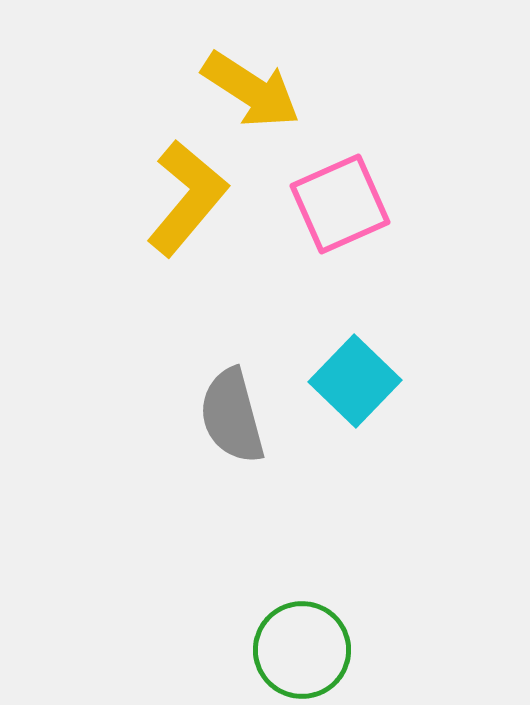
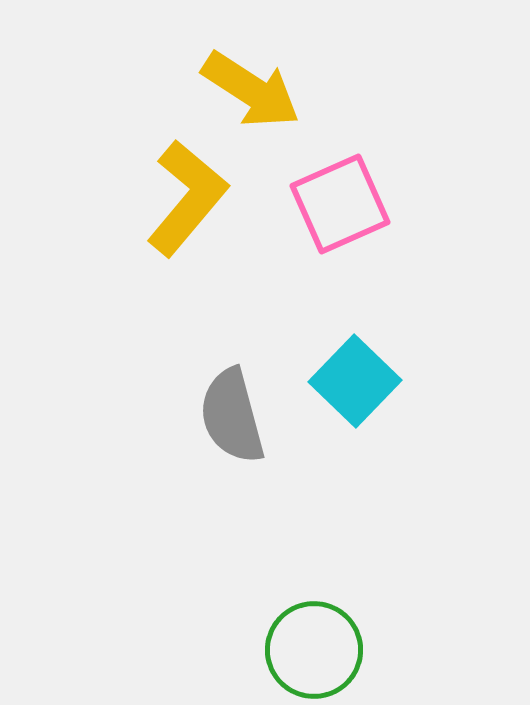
green circle: moved 12 px right
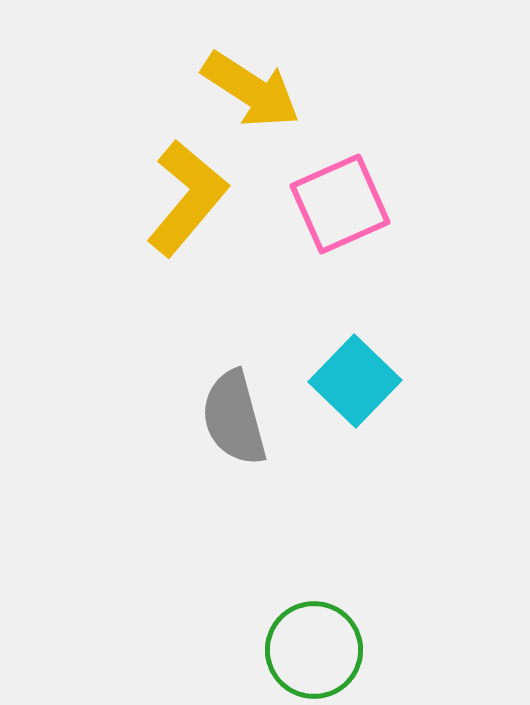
gray semicircle: moved 2 px right, 2 px down
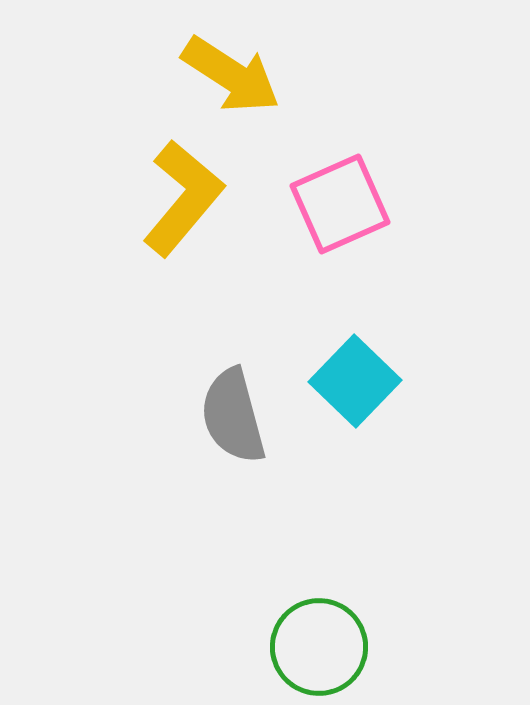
yellow arrow: moved 20 px left, 15 px up
yellow L-shape: moved 4 px left
gray semicircle: moved 1 px left, 2 px up
green circle: moved 5 px right, 3 px up
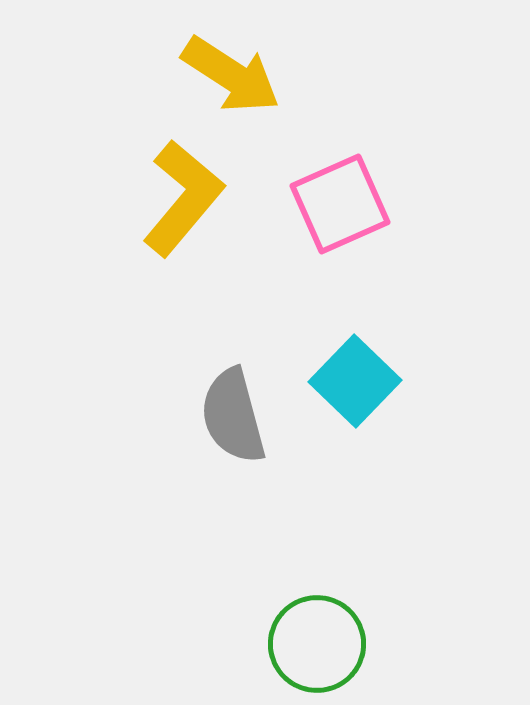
green circle: moved 2 px left, 3 px up
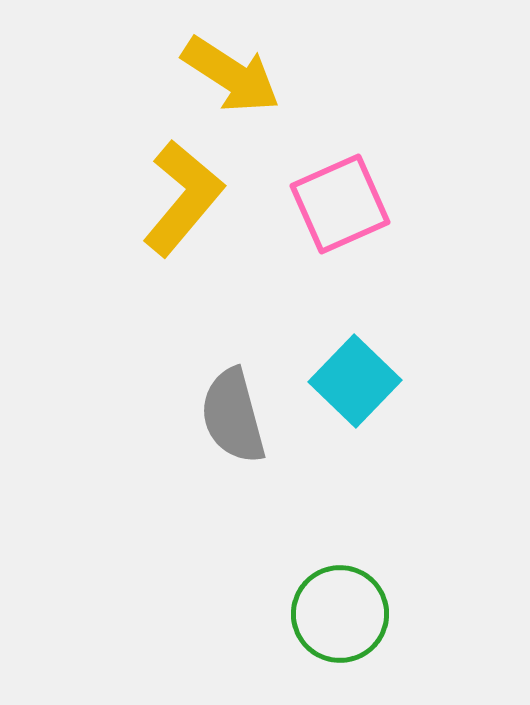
green circle: moved 23 px right, 30 px up
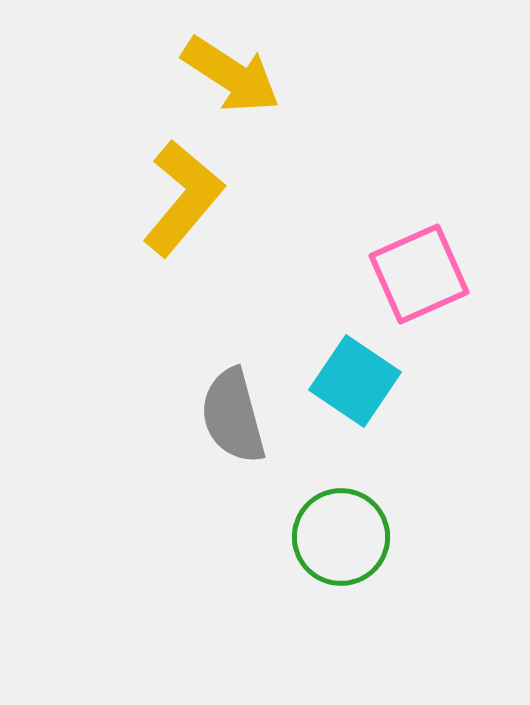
pink square: moved 79 px right, 70 px down
cyan square: rotated 10 degrees counterclockwise
green circle: moved 1 px right, 77 px up
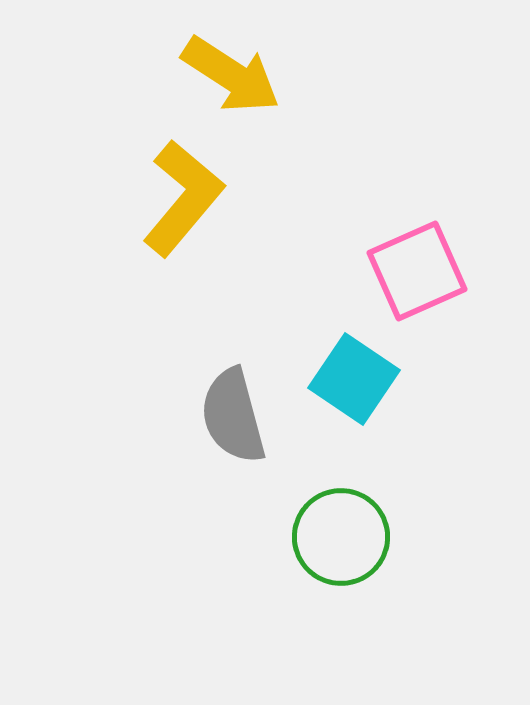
pink square: moved 2 px left, 3 px up
cyan square: moved 1 px left, 2 px up
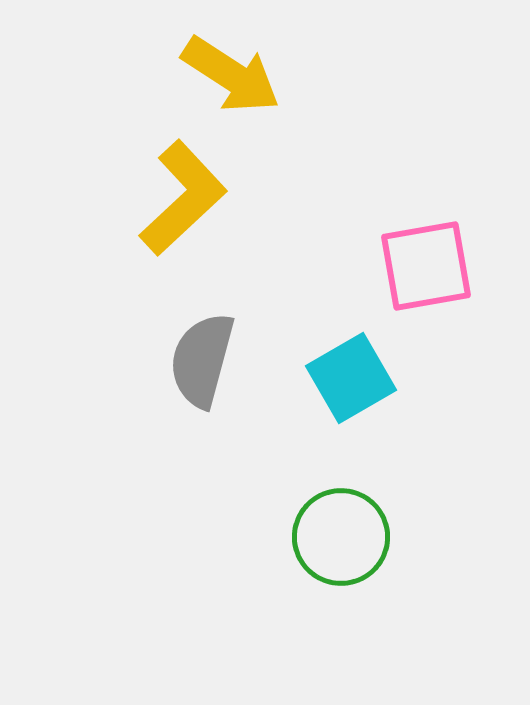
yellow L-shape: rotated 7 degrees clockwise
pink square: moved 9 px right, 5 px up; rotated 14 degrees clockwise
cyan square: moved 3 px left, 1 px up; rotated 26 degrees clockwise
gray semicircle: moved 31 px left, 56 px up; rotated 30 degrees clockwise
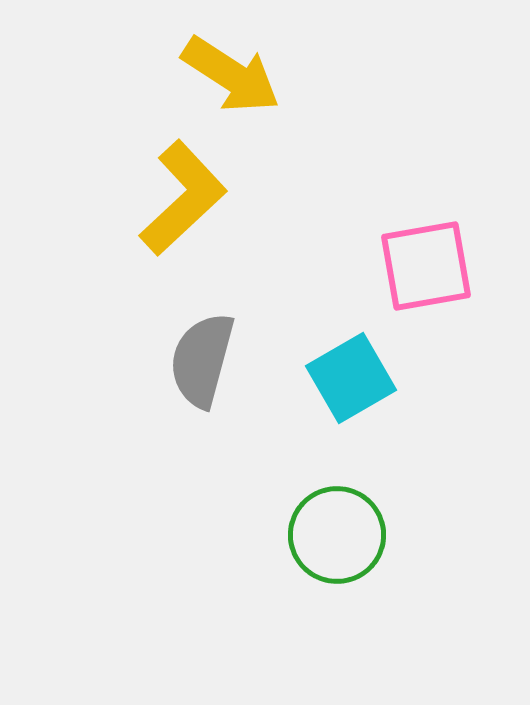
green circle: moved 4 px left, 2 px up
